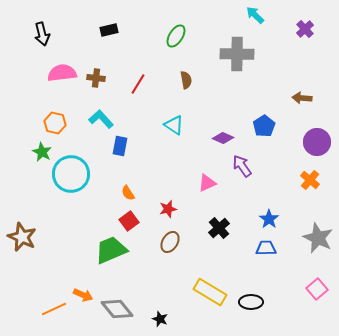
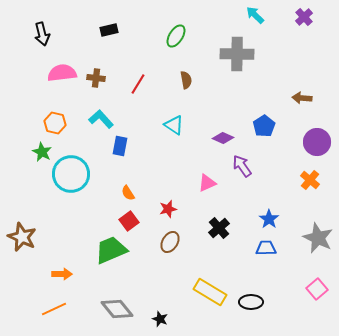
purple cross: moved 1 px left, 12 px up
orange arrow: moved 21 px left, 21 px up; rotated 24 degrees counterclockwise
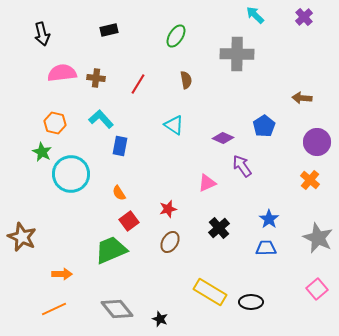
orange semicircle: moved 9 px left
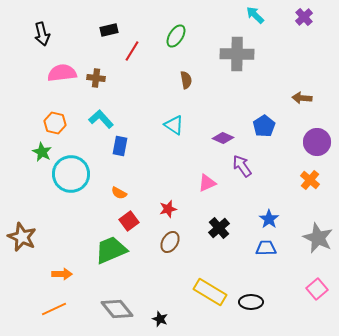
red line: moved 6 px left, 33 px up
orange semicircle: rotated 28 degrees counterclockwise
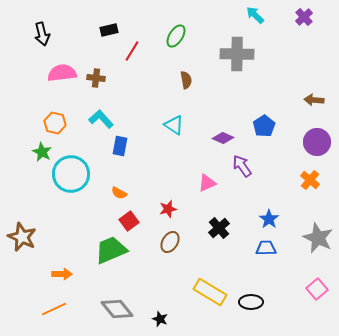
brown arrow: moved 12 px right, 2 px down
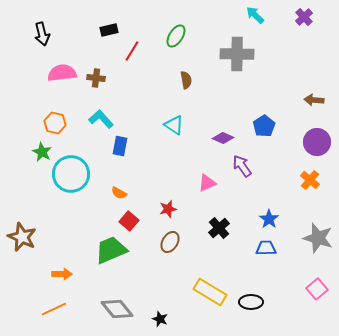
red square: rotated 12 degrees counterclockwise
gray star: rotated 8 degrees counterclockwise
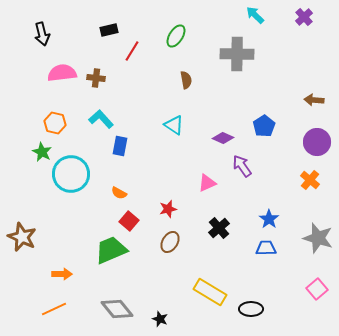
black ellipse: moved 7 px down
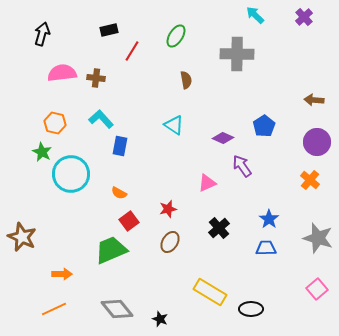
black arrow: rotated 150 degrees counterclockwise
red square: rotated 12 degrees clockwise
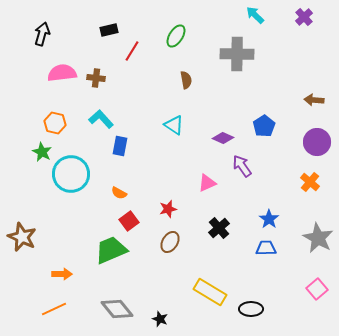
orange cross: moved 2 px down
gray star: rotated 12 degrees clockwise
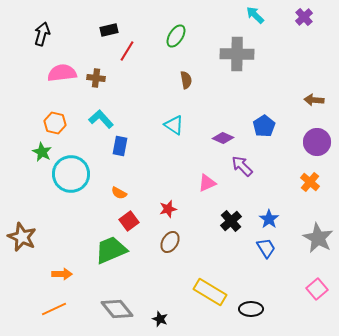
red line: moved 5 px left
purple arrow: rotated 10 degrees counterclockwise
black cross: moved 12 px right, 7 px up
blue trapezoid: rotated 60 degrees clockwise
